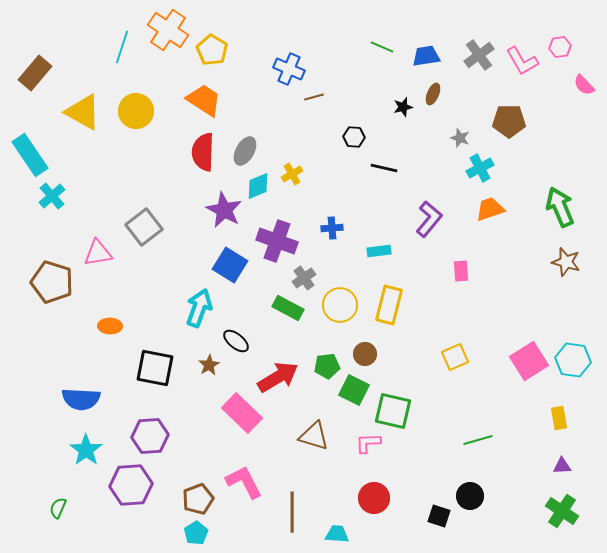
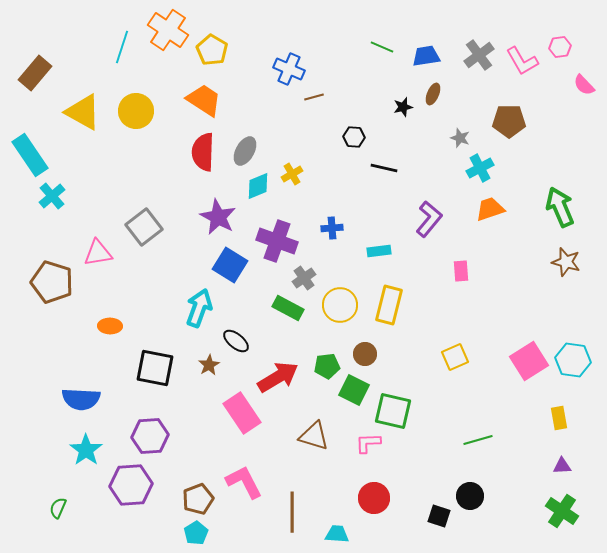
purple star at (224, 210): moved 6 px left, 7 px down
pink rectangle at (242, 413): rotated 12 degrees clockwise
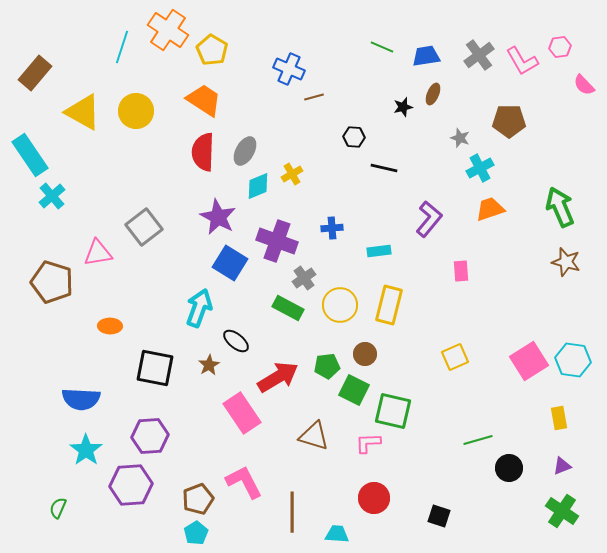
blue square at (230, 265): moved 2 px up
purple triangle at (562, 466): rotated 18 degrees counterclockwise
black circle at (470, 496): moved 39 px right, 28 px up
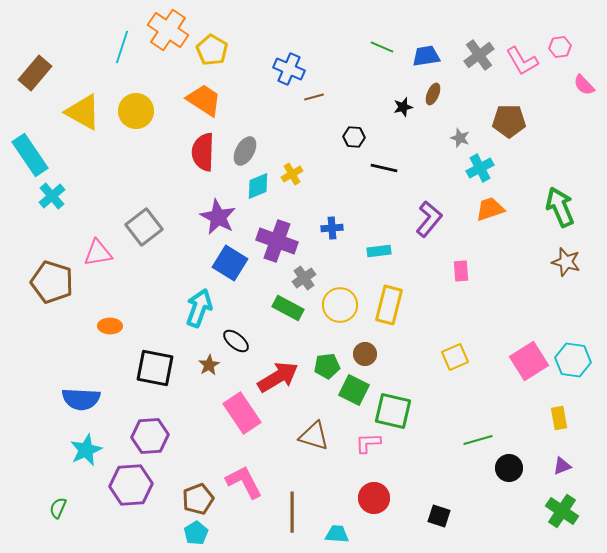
cyan star at (86, 450): rotated 12 degrees clockwise
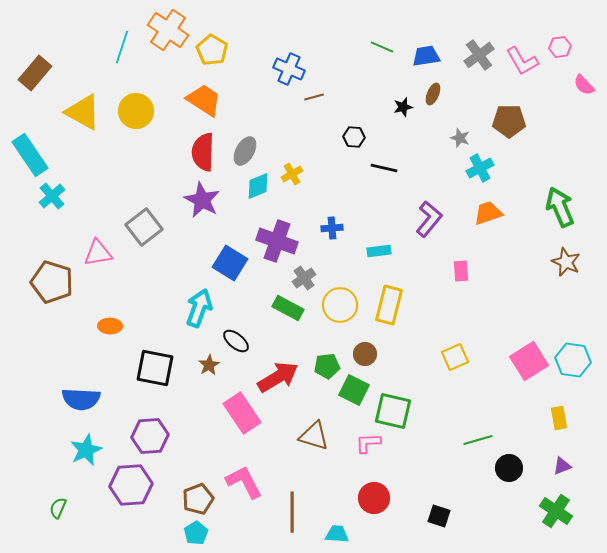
orange trapezoid at (490, 209): moved 2 px left, 4 px down
purple star at (218, 217): moved 16 px left, 17 px up
brown star at (566, 262): rotated 8 degrees clockwise
green cross at (562, 511): moved 6 px left
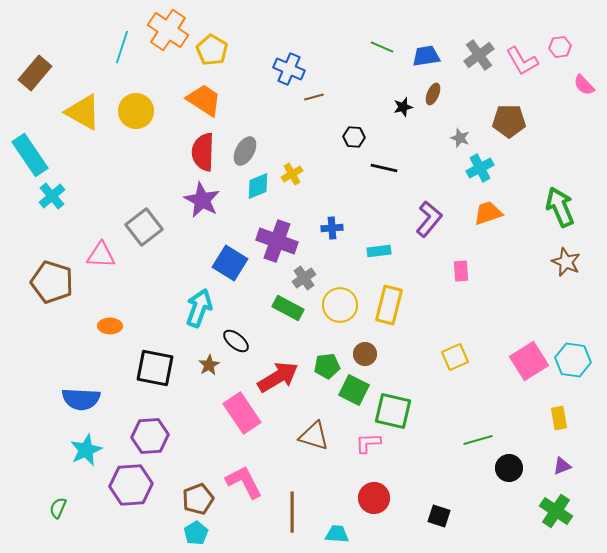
pink triangle at (98, 253): moved 3 px right, 2 px down; rotated 12 degrees clockwise
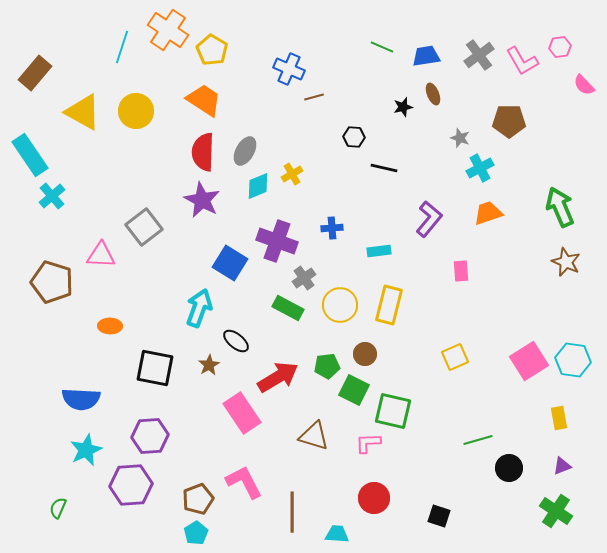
brown ellipse at (433, 94): rotated 45 degrees counterclockwise
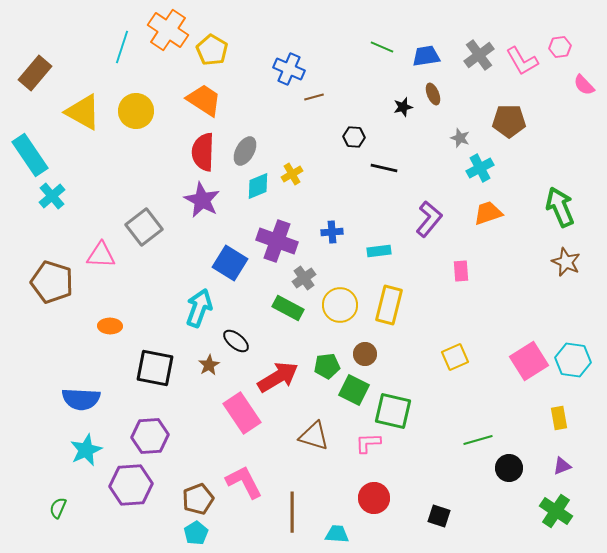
blue cross at (332, 228): moved 4 px down
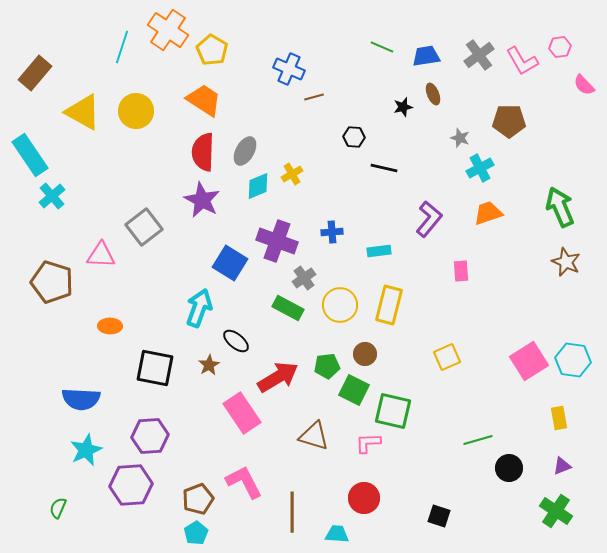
yellow square at (455, 357): moved 8 px left
red circle at (374, 498): moved 10 px left
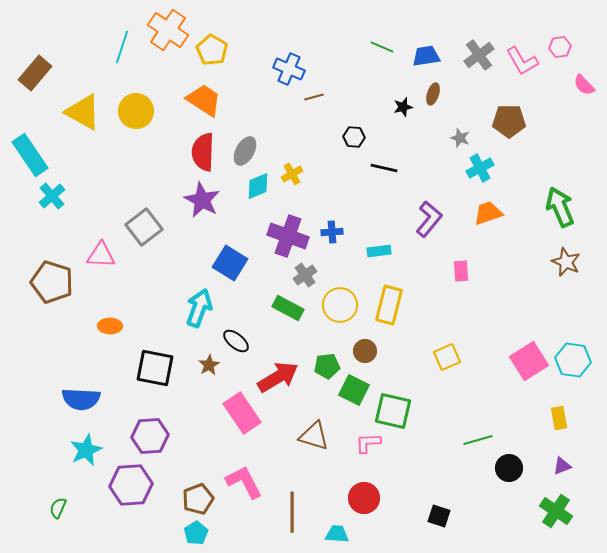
brown ellipse at (433, 94): rotated 40 degrees clockwise
purple cross at (277, 241): moved 11 px right, 5 px up
gray cross at (304, 278): moved 1 px right, 3 px up
brown circle at (365, 354): moved 3 px up
